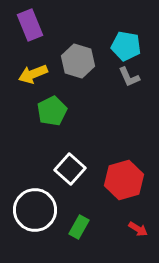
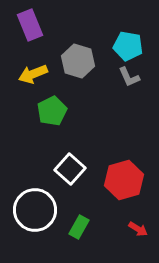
cyan pentagon: moved 2 px right
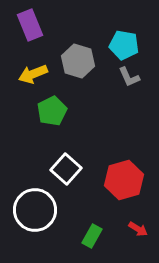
cyan pentagon: moved 4 px left, 1 px up
white square: moved 4 px left
green rectangle: moved 13 px right, 9 px down
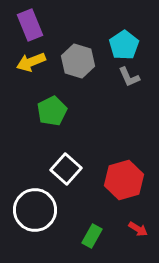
cyan pentagon: rotated 28 degrees clockwise
yellow arrow: moved 2 px left, 12 px up
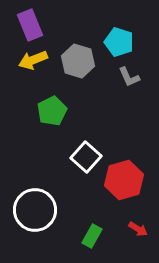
cyan pentagon: moved 5 px left, 3 px up; rotated 20 degrees counterclockwise
yellow arrow: moved 2 px right, 2 px up
white square: moved 20 px right, 12 px up
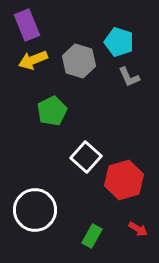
purple rectangle: moved 3 px left
gray hexagon: moved 1 px right
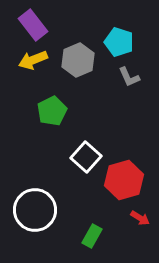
purple rectangle: moved 6 px right; rotated 16 degrees counterclockwise
gray hexagon: moved 1 px left, 1 px up; rotated 20 degrees clockwise
red arrow: moved 2 px right, 11 px up
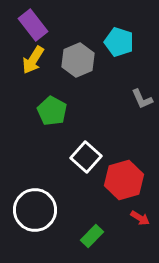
yellow arrow: rotated 36 degrees counterclockwise
gray L-shape: moved 13 px right, 22 px down
green pentagon: rotated 16 degrees counterclockwise
green rectangle: rotated 15 degrees clockwise
